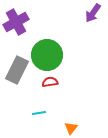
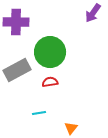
purple cross: rotated 30 degrees clockwise
green circle: moved 3 px right, 3 px up
gray rectangle: rotated 36 degrees clockwise
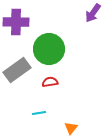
green circle: moved 1 px left, 3 px up
gray rectangle: rotated 8 degrees counterclockwise
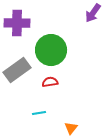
purple cross: moved 1 px right, 1 px down
green circle: moved 2 px right, 1 px down
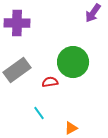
green circle: moved 22 px right, 12 px down
cyan line: rotated 64 degrees clockwise
orange triangle: rotated 24 degrees clockwise
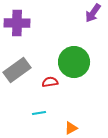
green circle: moved 1 px right
cyan line: rotated 64 degrees counterclockwise
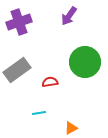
purple arrow: moved 24 px left, 3 px down
purple cross: moved 2 px right, 1 px up; rotated 20 degrees counterclockwise
green circle: moved 11 px right
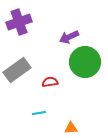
purple arrow: moved 21 px down; rotated 30 degrees clockwise
orange triangle: rotated 24 degrees clockwise
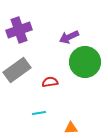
purple cross: moved 8 px down
